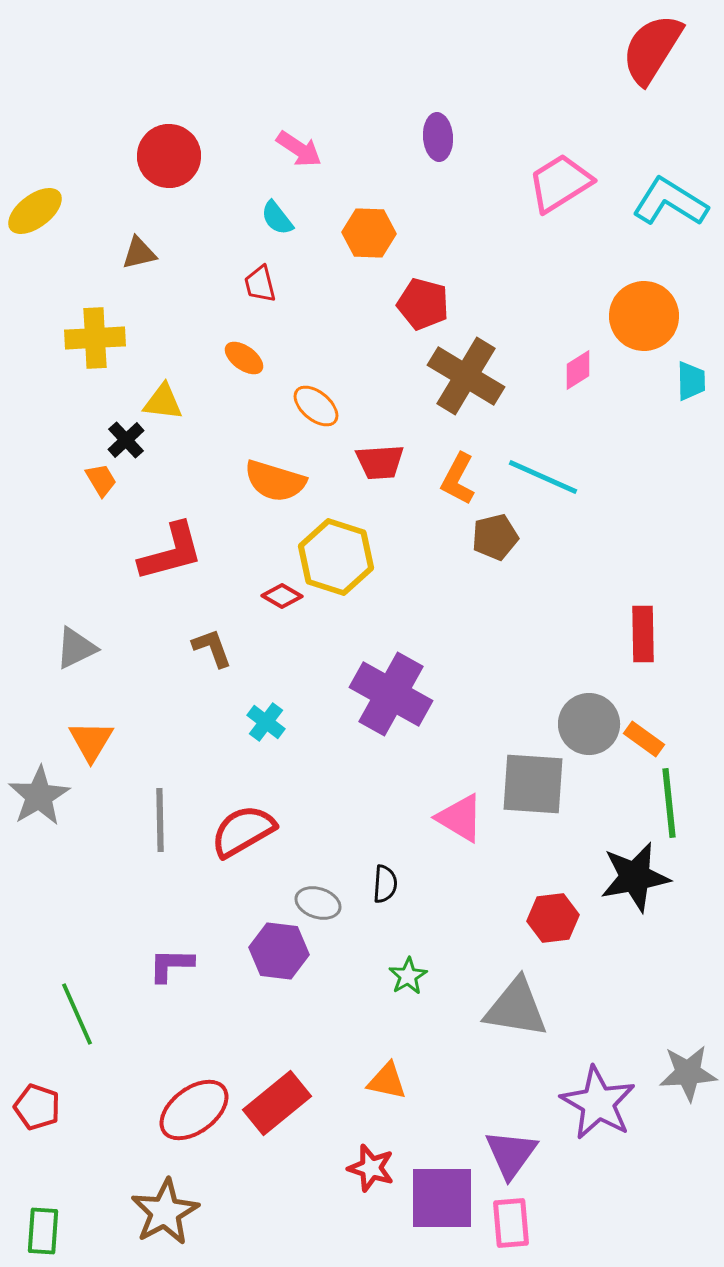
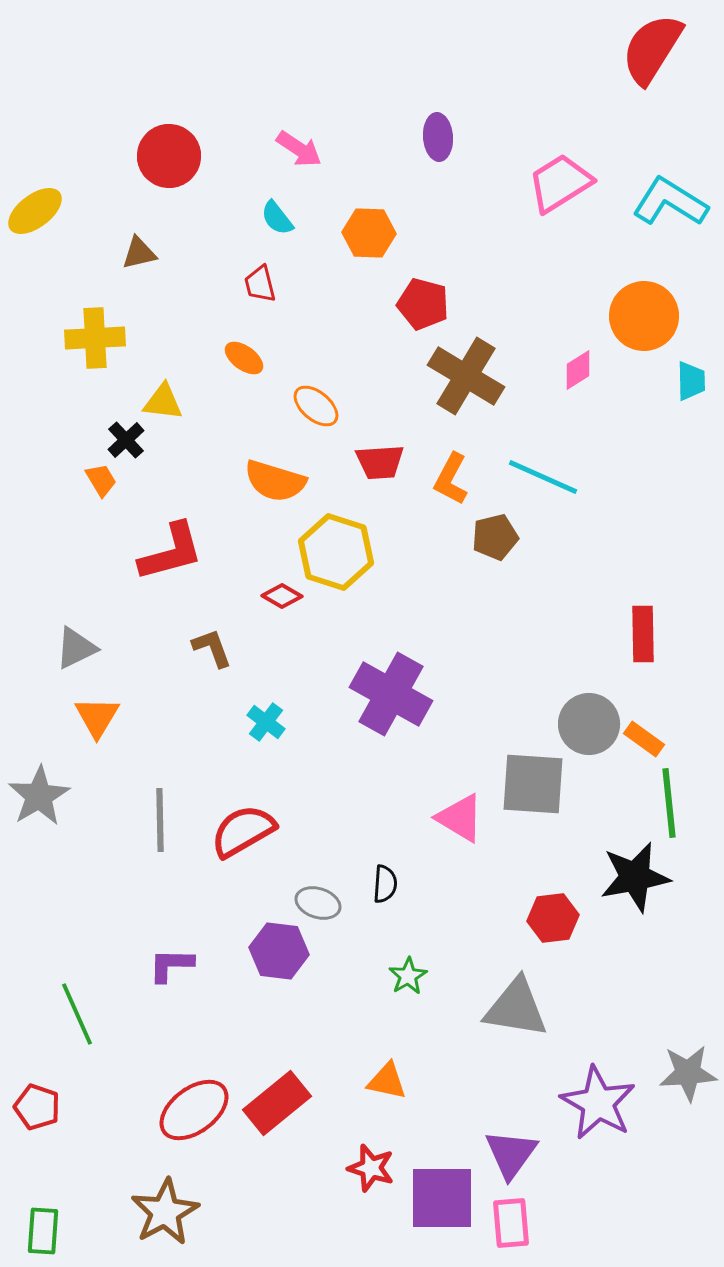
orange L-shape at (458, 479): moved 7 px left
yellow hexagon at (336, 557): moved 5 px up
orange triangle at (91, 741): moved 6 px right, 24 px up
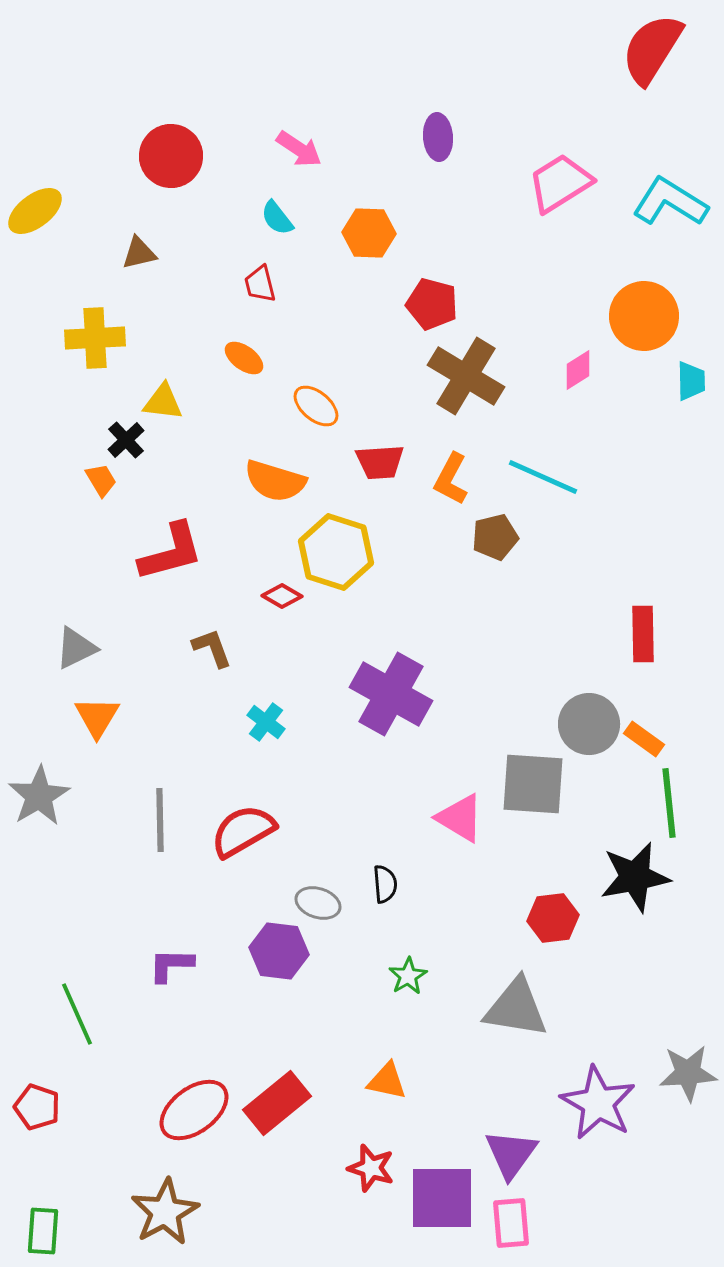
red circle at (169, 156): moved 2 px right
red pentagon at (423, 304): moved 9 px right
black semicircle at (385, 884): rotated 9 degrees counterclockwise
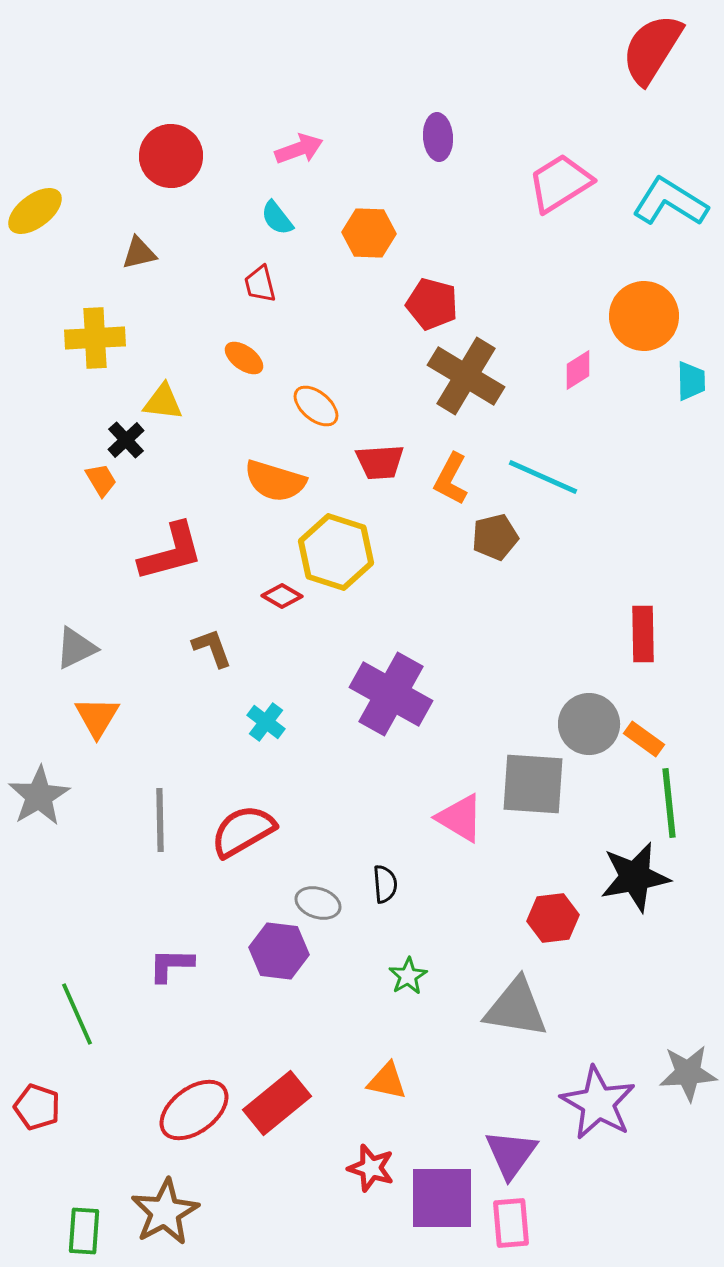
pink arrow at (299, 149): rotated 54 degrees counterclockwise
green rectangle at (43, 1231): moved 41 px right
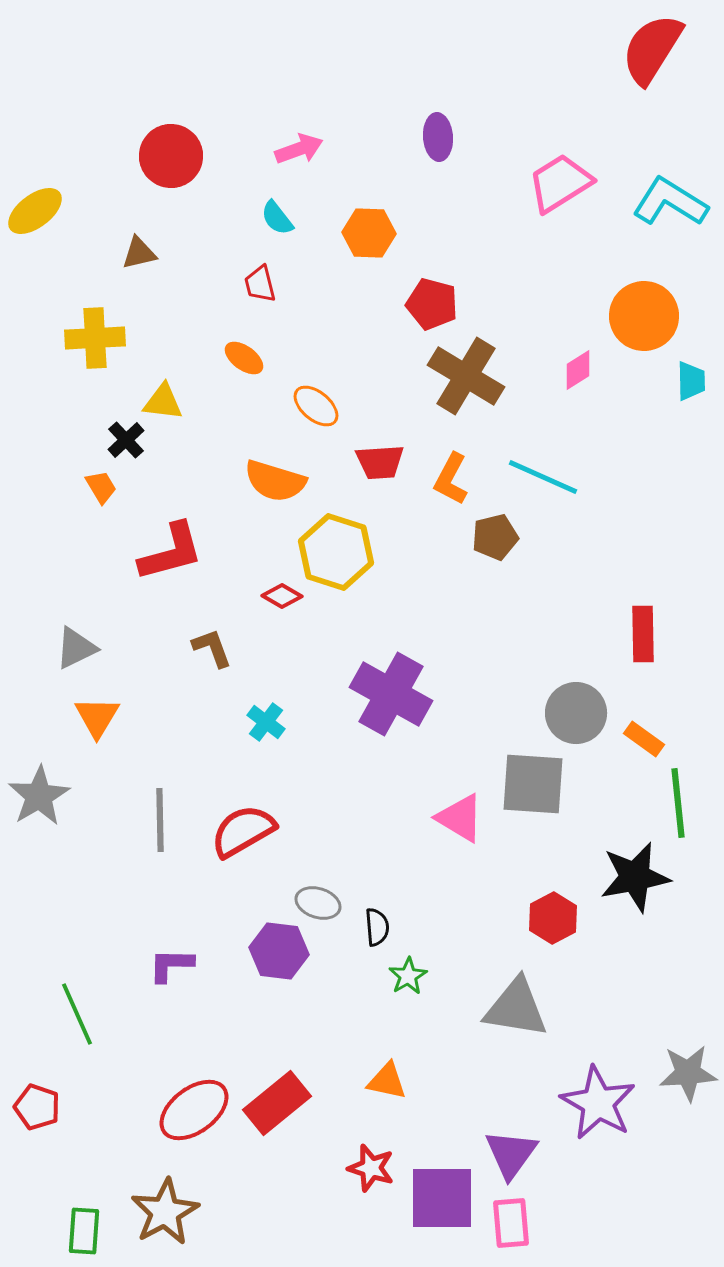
orange trapezoid at (101, 480): moved 7 px down
gray circle at (589, 724): moved 13 px left, 11 px up
green line at (669, 803): moved 9 px right
black semicircle at (385, 884): moved 8 px left, 43 px down
red hexagon at (553, 918): rotated 21 degrees counterclockwise
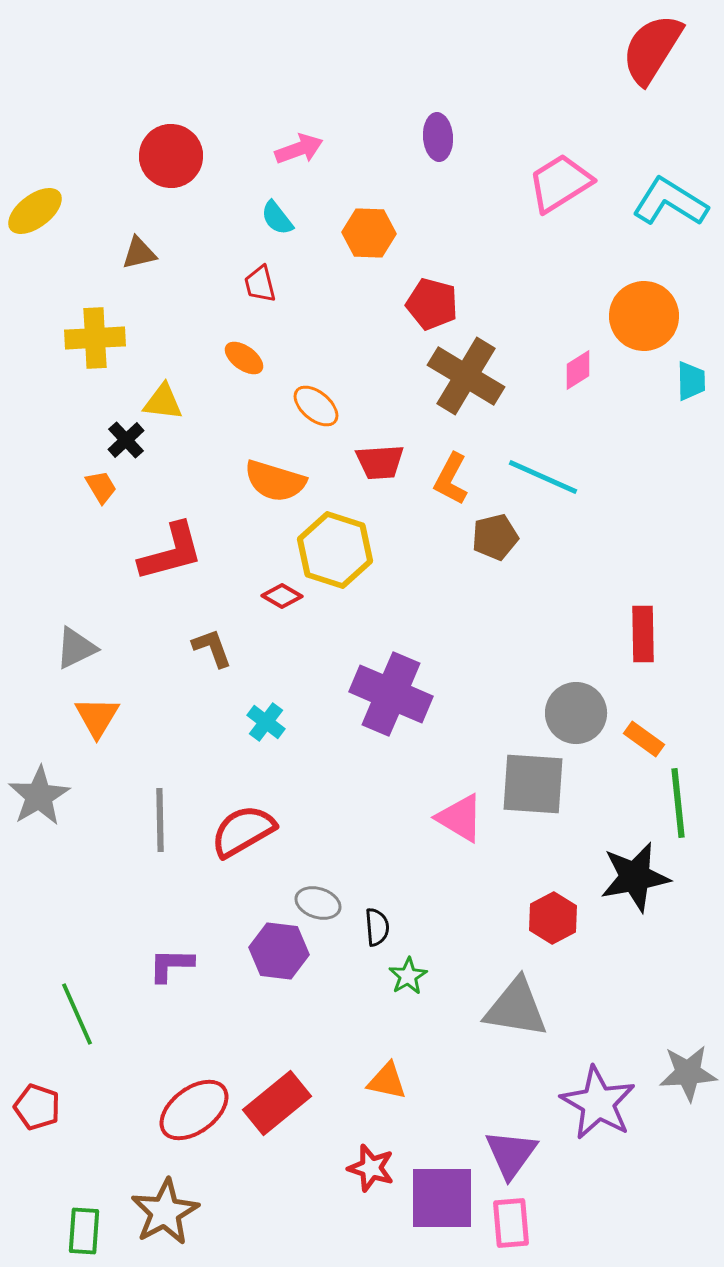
yellow hexagon at (336, 552): moved 1 px left, 2 px up
purple cross at (391, 694): rotated 6 degrees counterclockwise
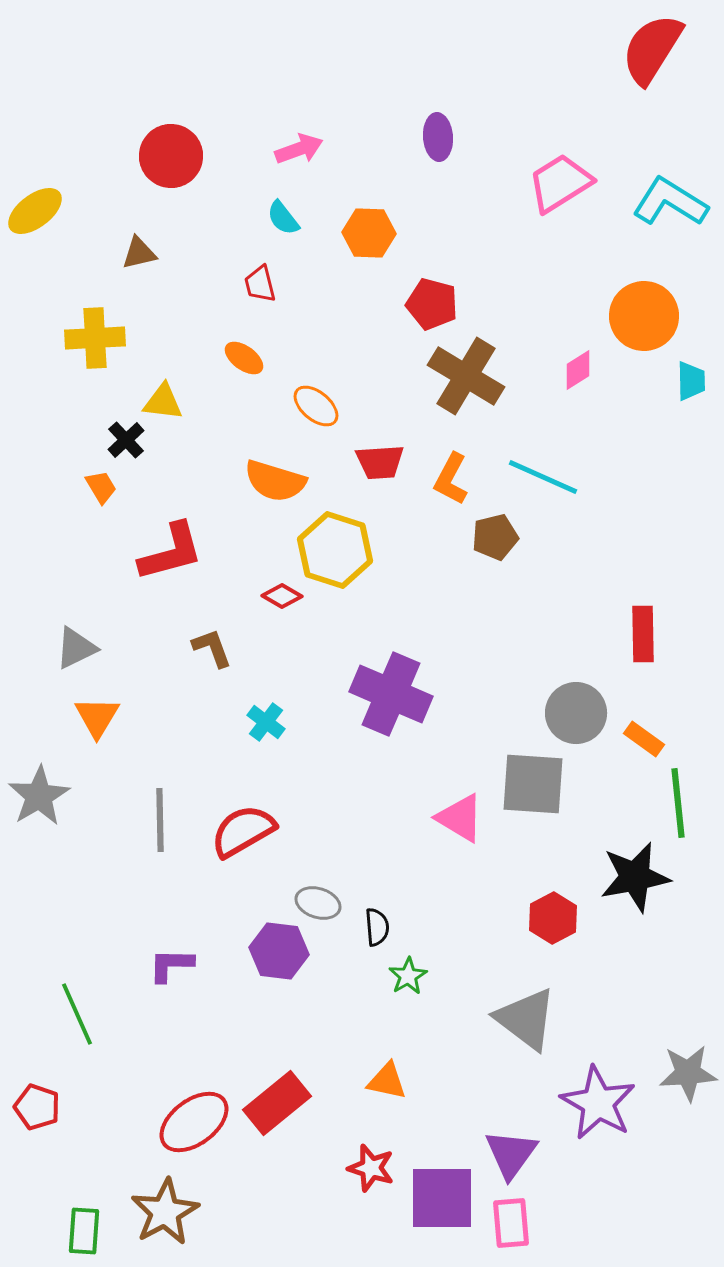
cyan semicircle at (277, 218): moved 6 px right
gray triangle at (516, 1008): moved 10 px right, 11 px down; rotated 28 degrees clockwise
red ellipse at (194, 1110): moved 12 px down
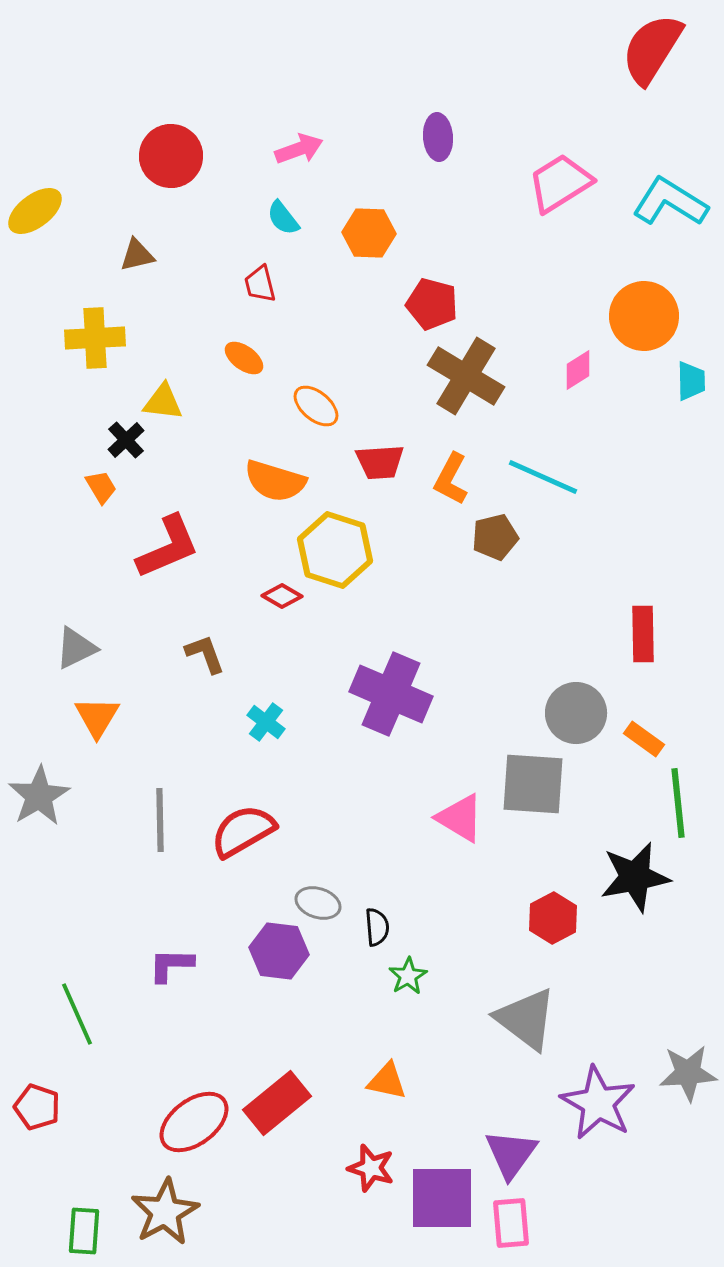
brown triangle at (139, 253): moved 2 px left, 2 px down
red L-shape at (171, 552): moved 3 px left, 5 px up; rotated 8 degrees counterclockwise
brown L-shape at (212, 648): moved 7 px left, 6 px down
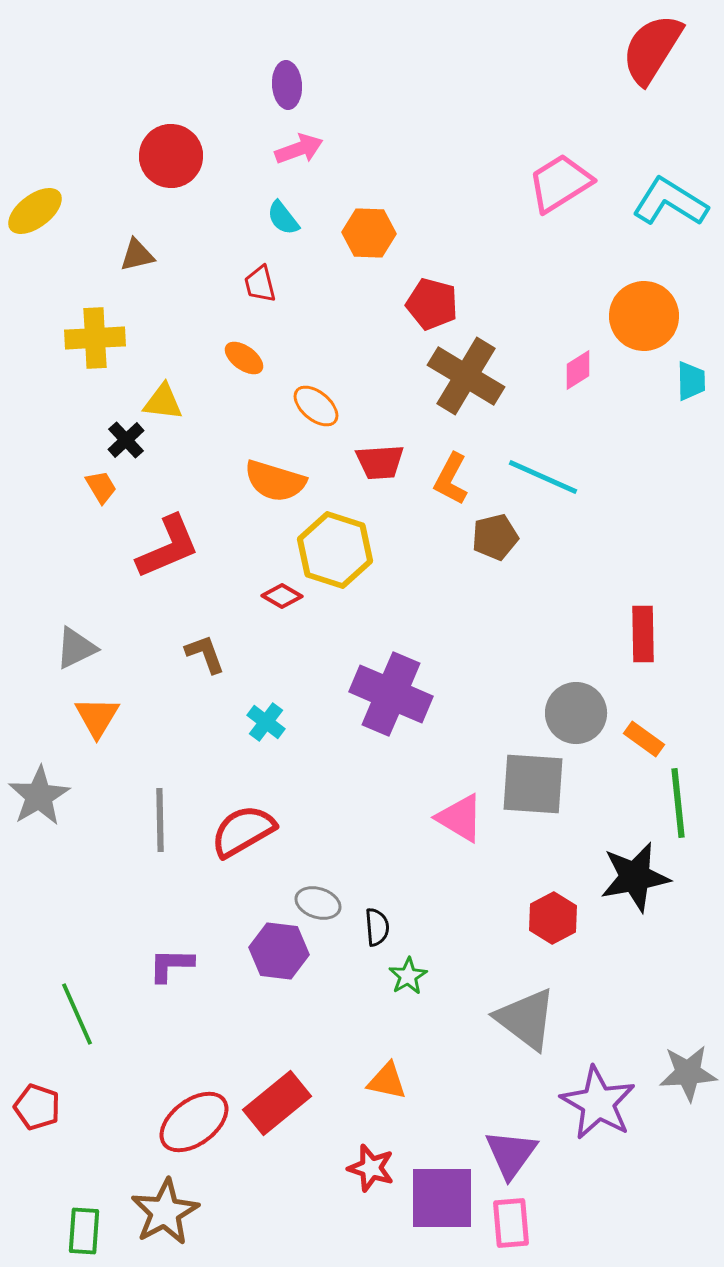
purple ellipse at (438, 137): moved 151 px left, 52 px up
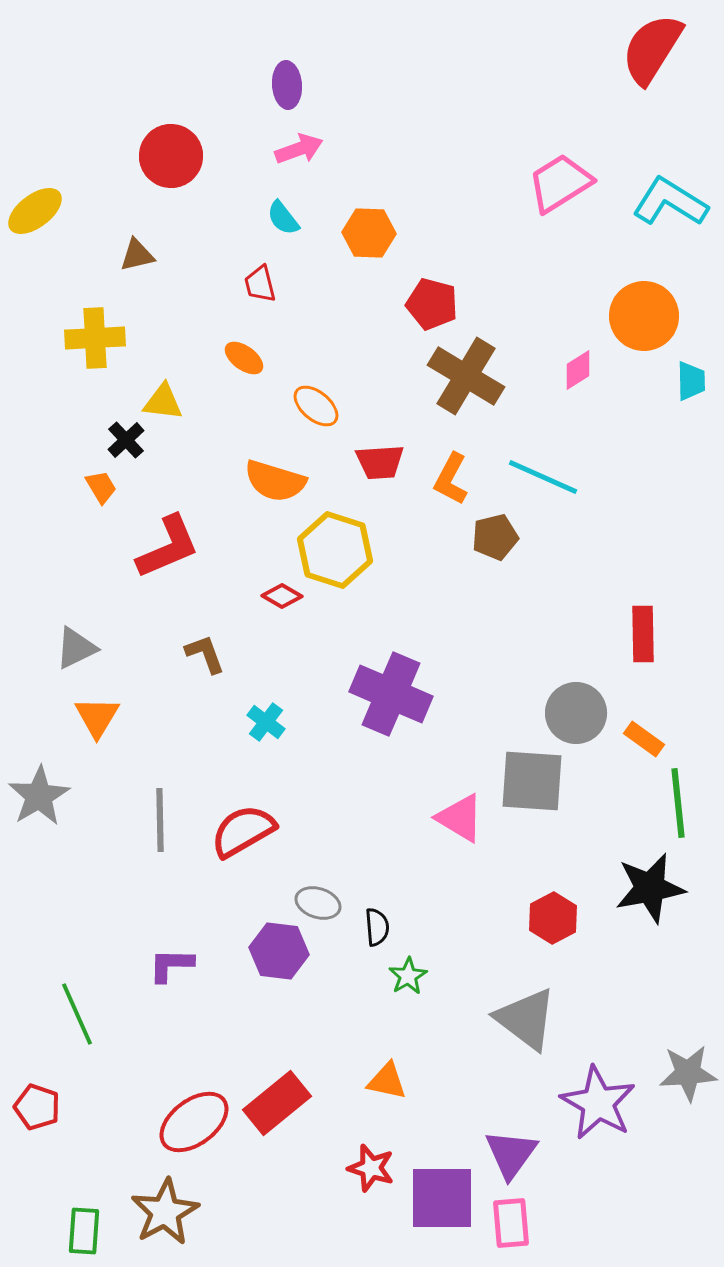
gray square at (533, 784): moved 1 px left, 3 px up
black star at (635, 877): moved 15 px right, 11 px down
